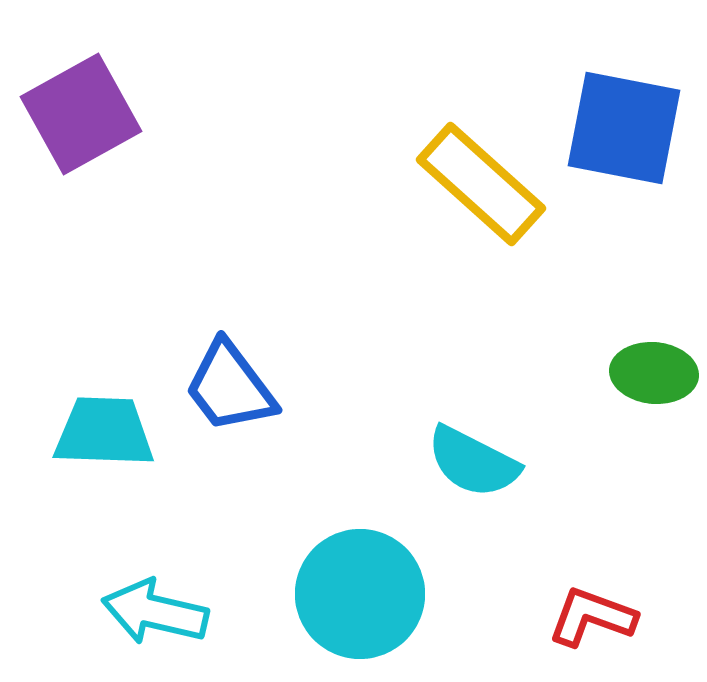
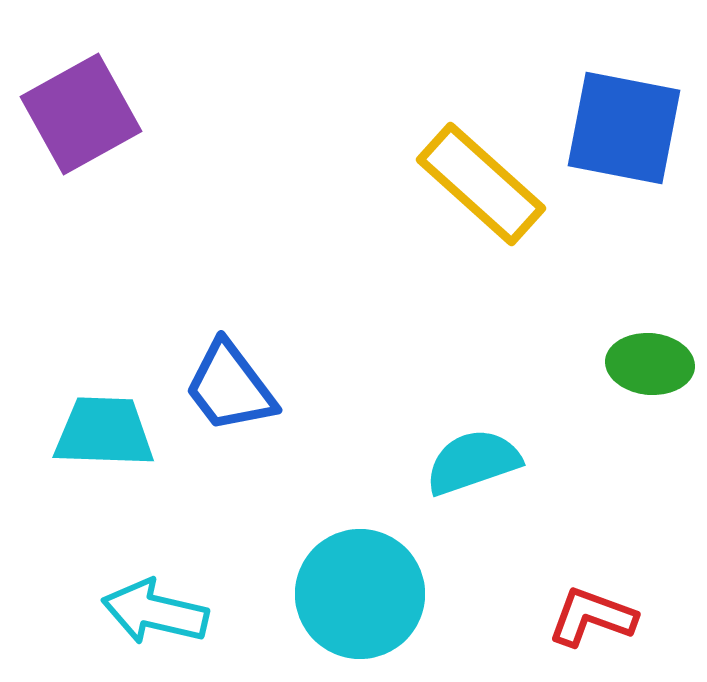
green ellipse: moved 4 px left, 9 px up
cyan semicircle: rotated 134 degrees clockwise
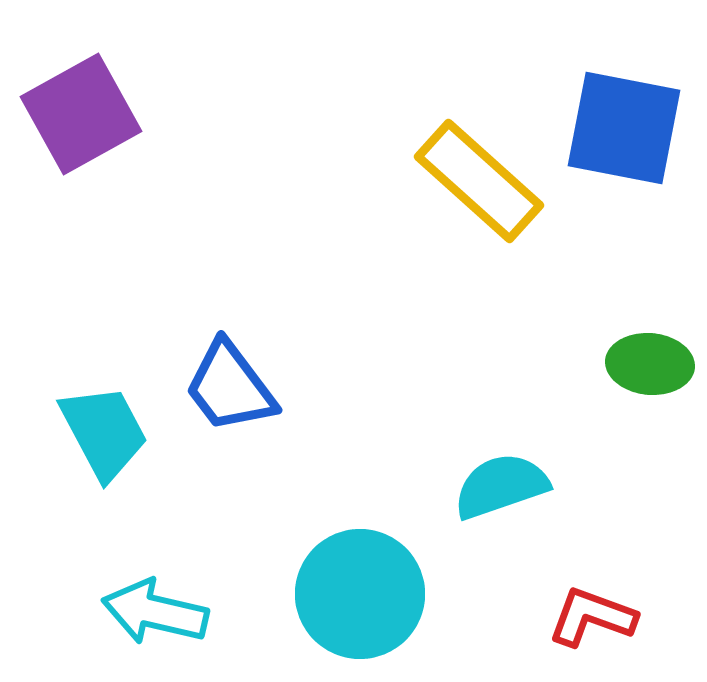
yellow rectangle: moved 2 px left, 3 px up
cyan trapezoid: rotated 60 degrees clockwise
cyan semicircle: moved 28 px right, 24 px down
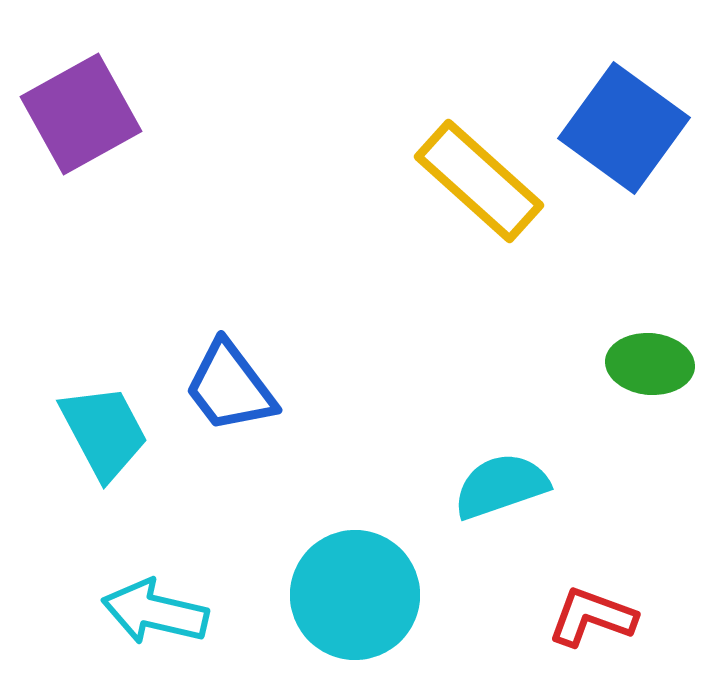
blue square: rotated 25 degrees clockwise
cyan circle: moved 5 px left, 1 px down
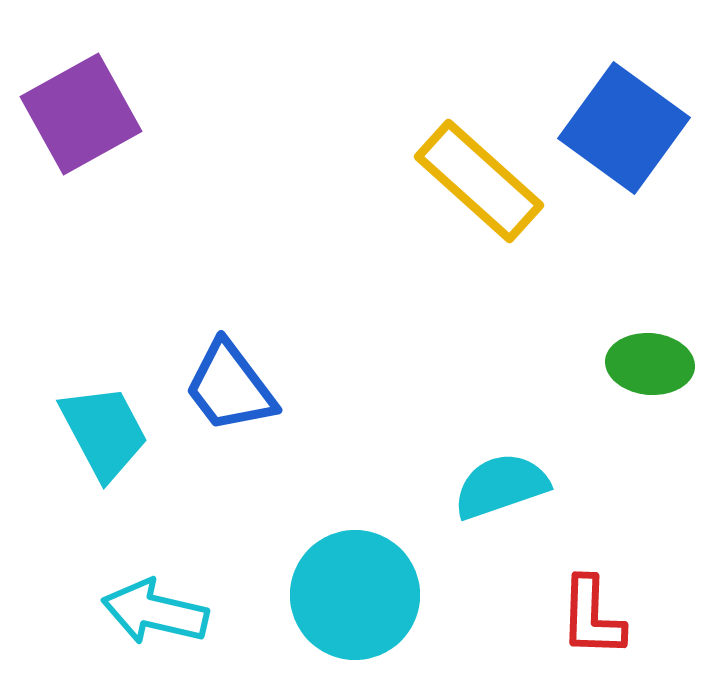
red L-shape: rotated 108 degrees counterclockwise
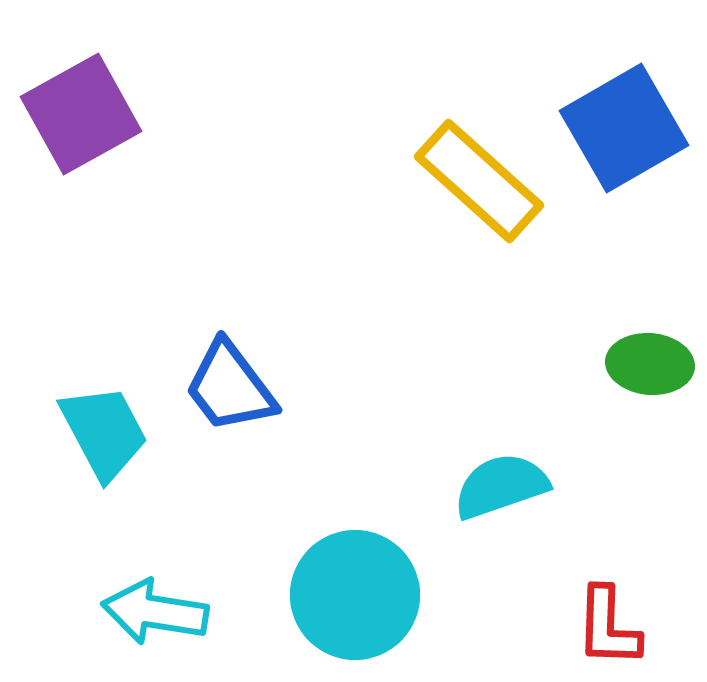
blue square: rotated 24 degrees clockwise
cyan arrow: rotated 4 degrees counterclockwise
red L-shape: moved 16 px right, 10 px down
